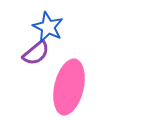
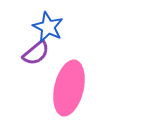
pink ellipse: moved 1 px down
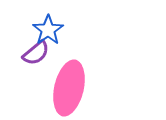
blue star: moved 3 px down; rotated 12 degrees clockwise
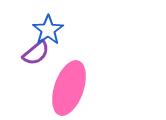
pink ellipse: rotated 6 degrees clockwise
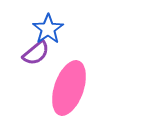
blue star: moved 1 px up
